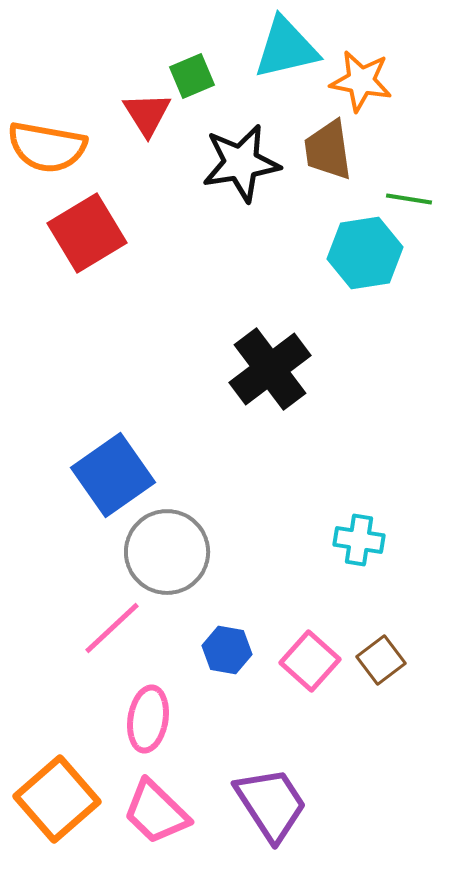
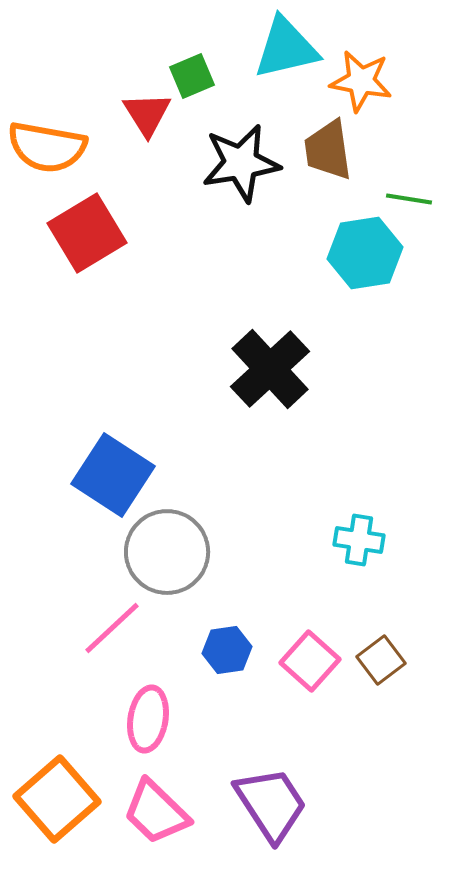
black cross: rotated 6 degrees counterclockwise
blue square: rotated 22 degrees counterclockwise
blue hexagon: rotated 18 degrees counterclockwise
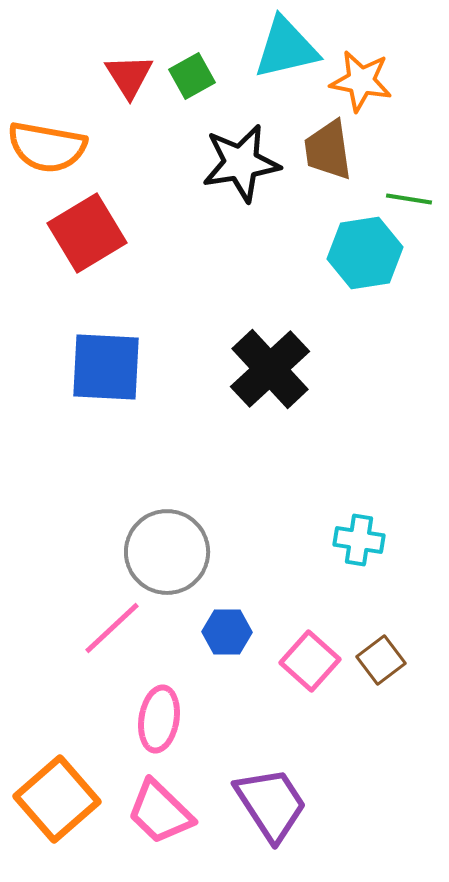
green square: rotated 6 degrees counterclockwise
red triangle: moved 18 px left, 38 px up
blue square: moved 7 px left, 108 px up; rotated 30 degrees counterclockwise
blue hexagon: moved 18 px up; rotated 9 degrees clockwise
pink ellipse: moved 11 px right
pink trapezoid: moved 4 px right
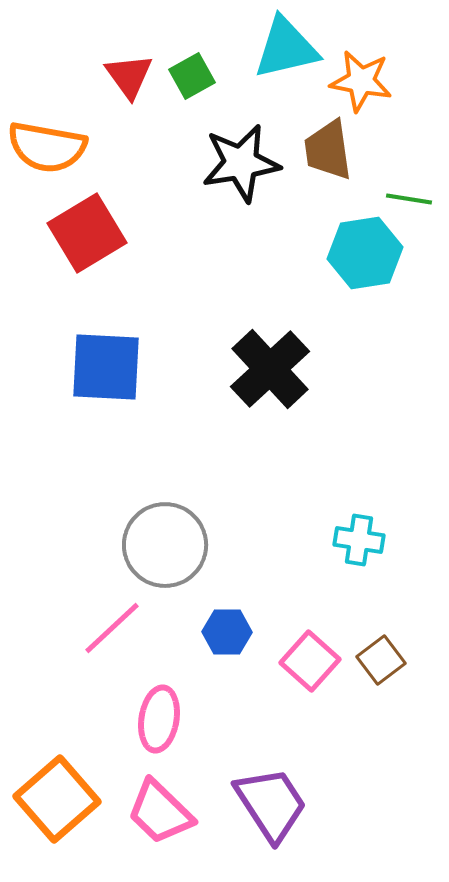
red triangle: rotated 4 degrees counterclockwise
gray circle: moved 2 px left, 7 px up
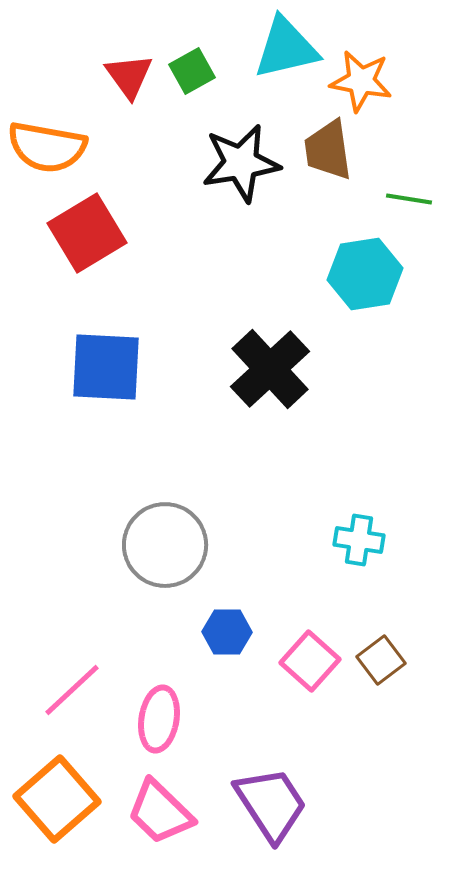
green square: moved 5 px up
cyan hexagon: moved 21 px down
pink line: moved 40 px left, 62 px down
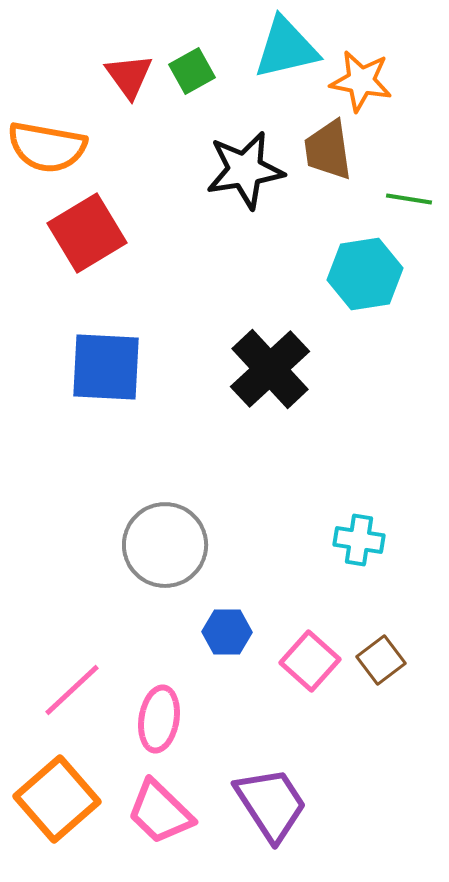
black star: moved 4 px right, 7 px down
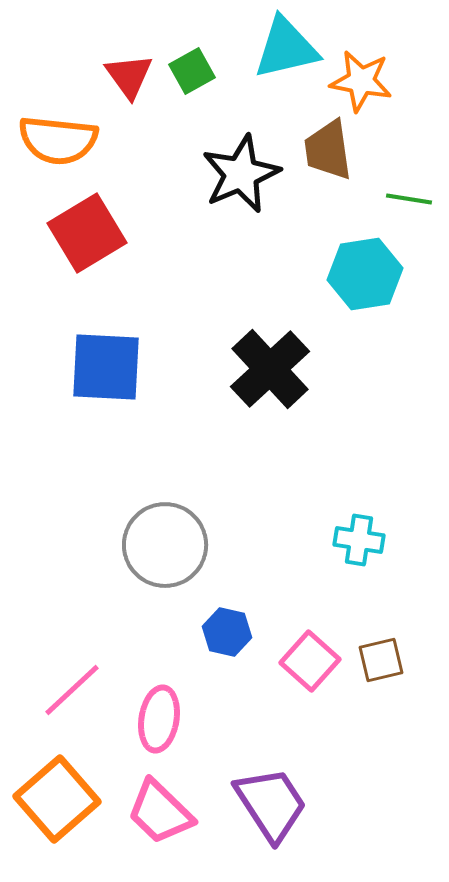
orange semicircle: moved 11 px right, 7 px up; rotated 4 degrees counterclockwise
black star: moved 4 px left, 4 px down; rotated 14 degrees counterclockwise
blue hexagon: rotated 12 degrees clockwise
brown square: rotated 24 degrees clockwise
